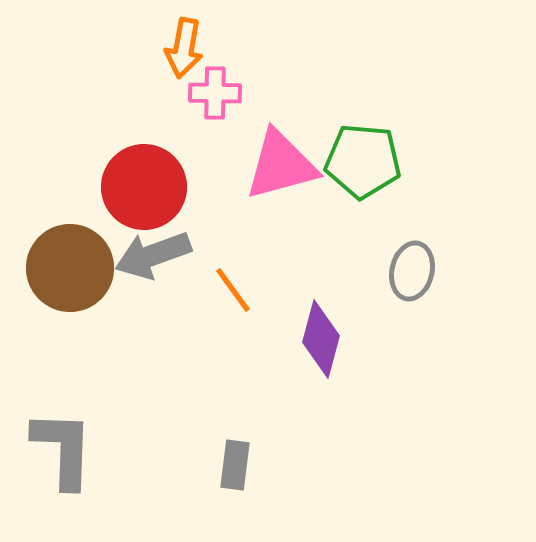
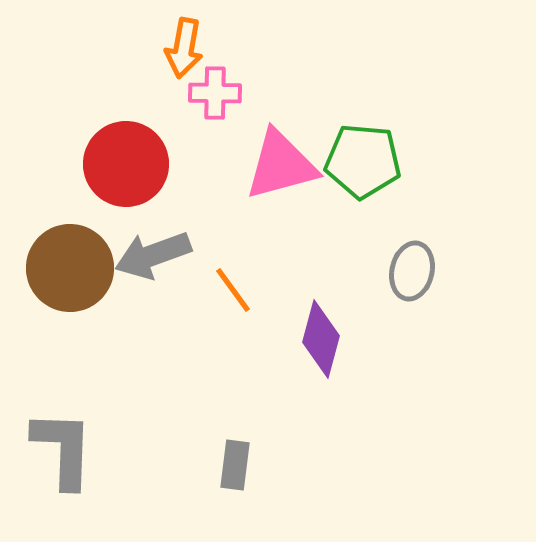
red circle: moved 18 px left, 23 px up
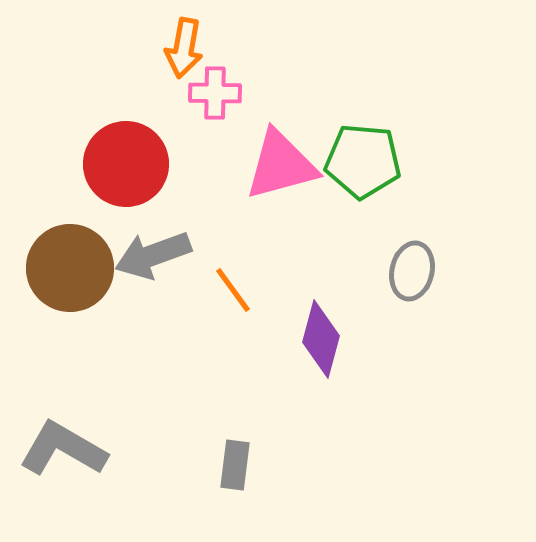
gray L-shape: rotated 62 degrees counterclockwise
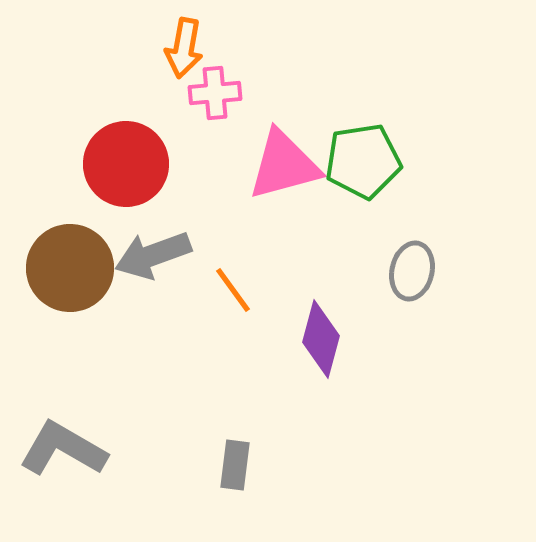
pink cross: rotated 6 degrees counterclockwise
green pentagon: rotated 14 degrees counterclockwise
pink triangle: moved 3 px right
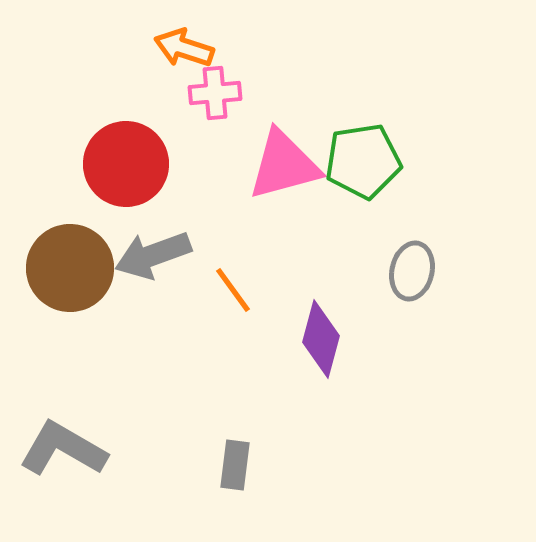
orange arrow: rotated 98 degrees clockwise
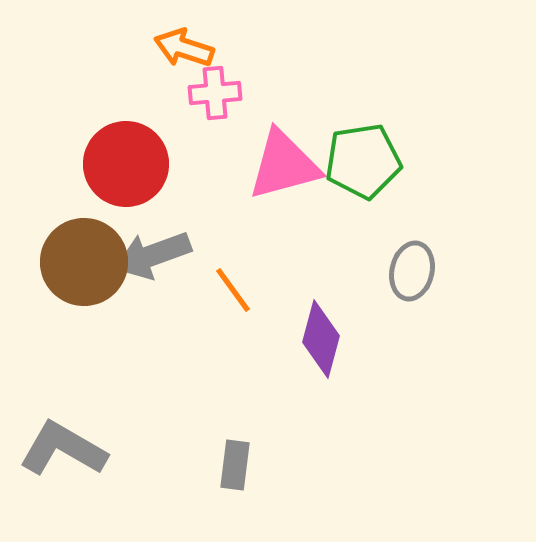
brown circle: moved 14 px right, 6 px up
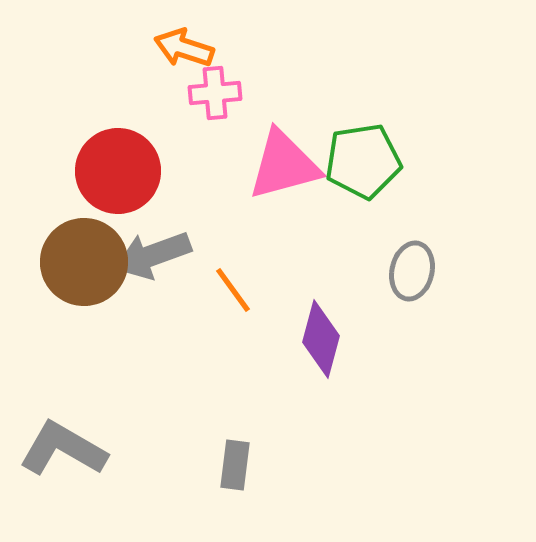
red circle: moved 8 px left, 7 px down
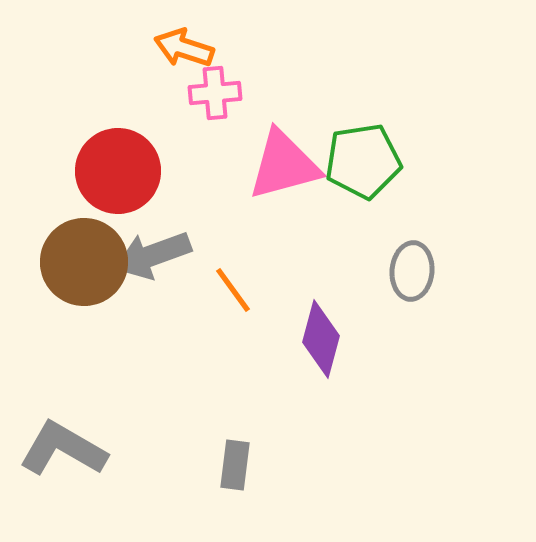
gray ellipse: rotated 8 degrees counterclockwise
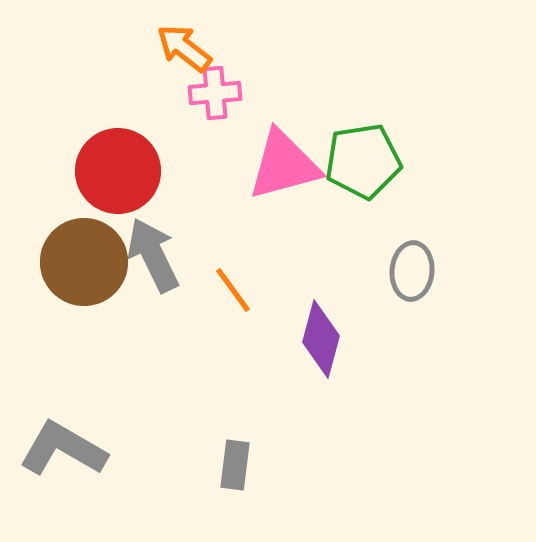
orange arrow: rotated 20 degrees clockwise
gray arrow: rotated 84 degrees clockwise
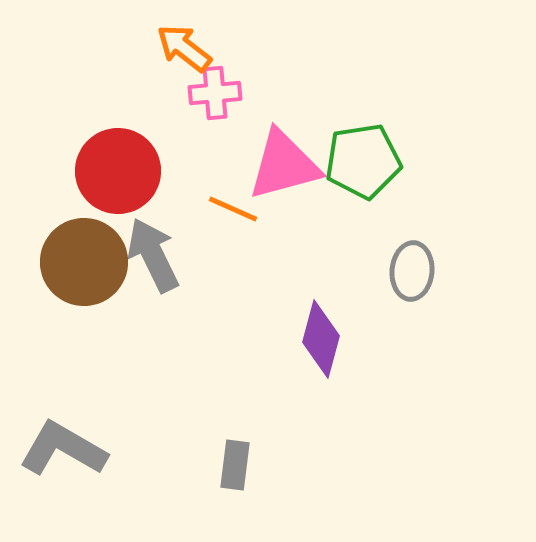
orange line: moved 81 px up; rotated 30 degrees counterclockwise
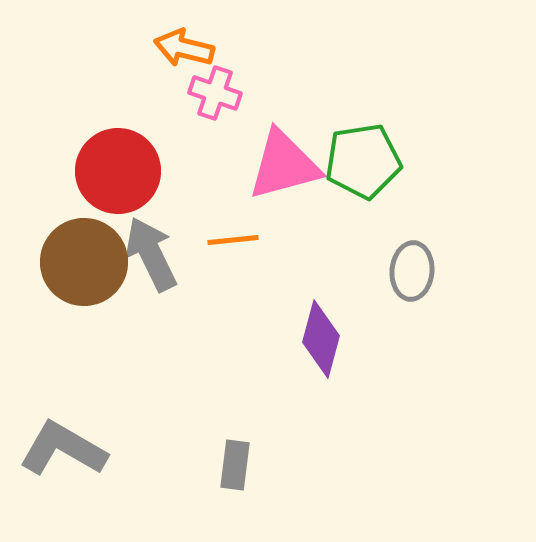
orange arrow: rotated 24 degrees counterclockwise
pink cross: rotated 24 degrees clockwise
orange line: moved 31 px down; rotated 30 degrees counterclockwise
gray arrow: moved 2 px left, 1 px up
